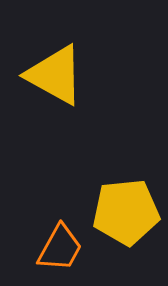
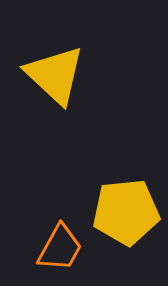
yellow triangle: rotated 14 degrees clockwise
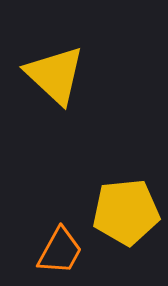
orange trapezoid: moved 3 px down
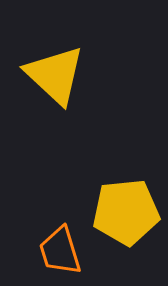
orange trapezoid: rotated 134 degrees clockwise
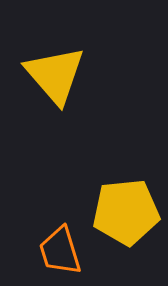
yellow triangle: rotated 6 degrees clockwise
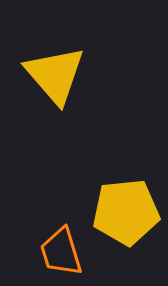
orange trapezoid: moved 1 px right, 1 px down
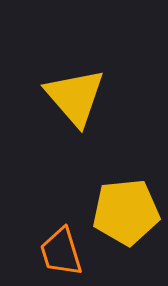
yellow triangle: moved 20 px right, 22 px down
